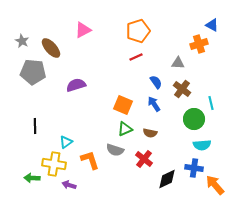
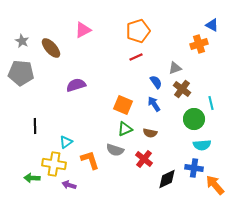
gray triangle: moved 3 px left, 5 px down; rotated 24 degrees counterclockwise
gray pentagon: moved 12 px left, 1 px down
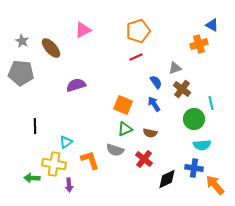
purple arrow: rotated 112 degrees counterclockwise
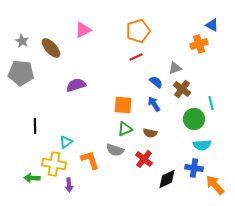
blue semicircle: rotated 16 degrees counterclockwise
orange square: rotated 18 degrees counterclockwise
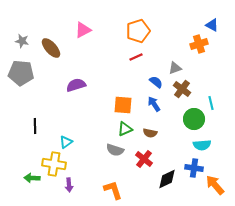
gray star: rotated 16 degrees counterclockwise
orange L-shape: moved 23 px right, 30 px down
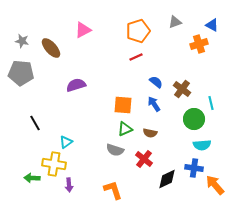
gray triangle: moved 46 px up
black line: moved 3 px up; rotated 28 degrees counterclockwise
